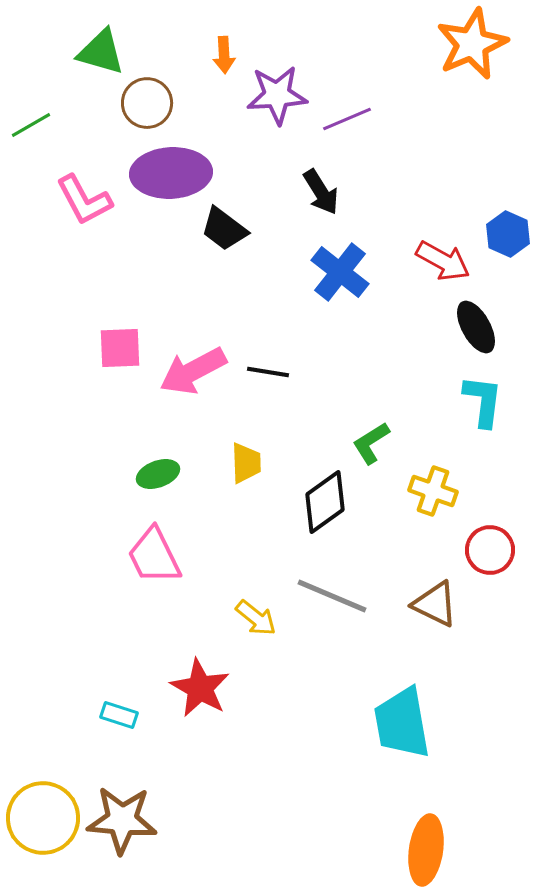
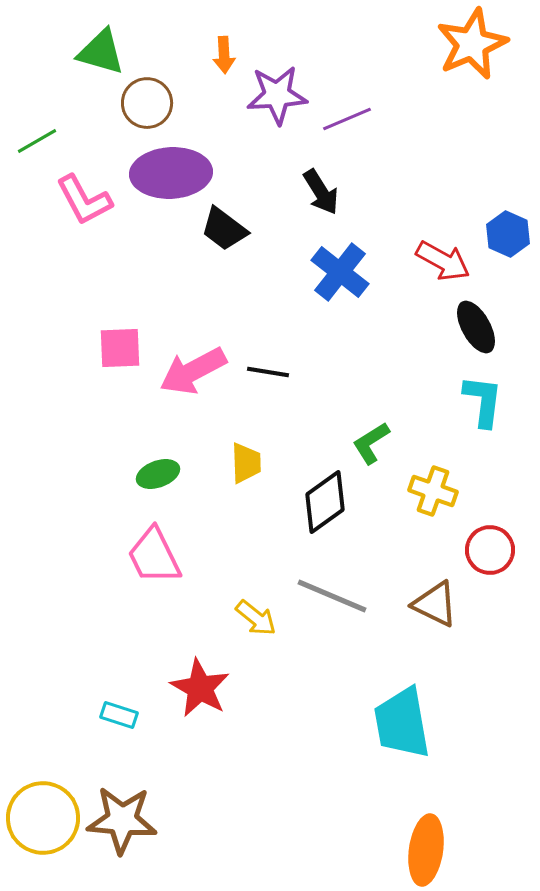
green line: moved 6 px right, 16 px down
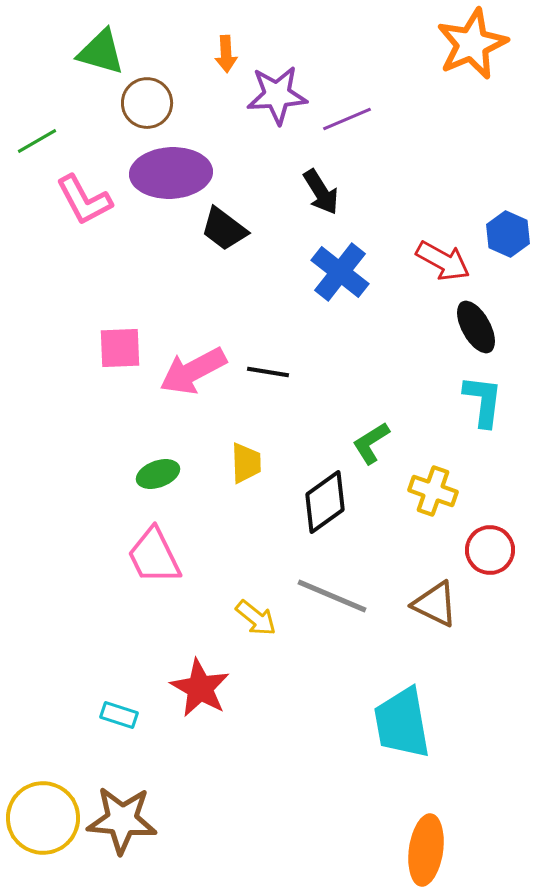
orange arrow: moved 2 px right, 1 px up
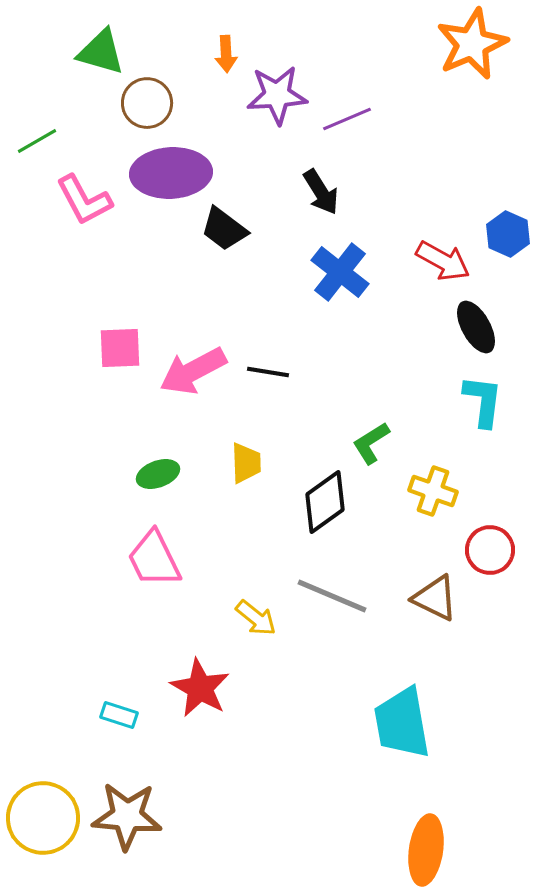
pink trapezoid: moved 3 px down
brown triangle: moved 6 px up
brown star: moved 5 px right, 4 px up
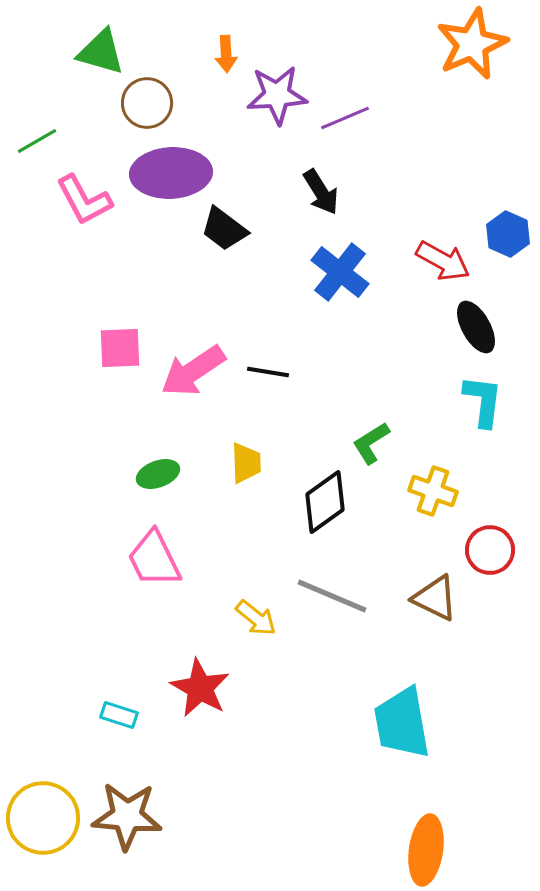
purple line: moved 2 px left, 1 px up
pink arrow: rotated 6 degrees counterclockwise
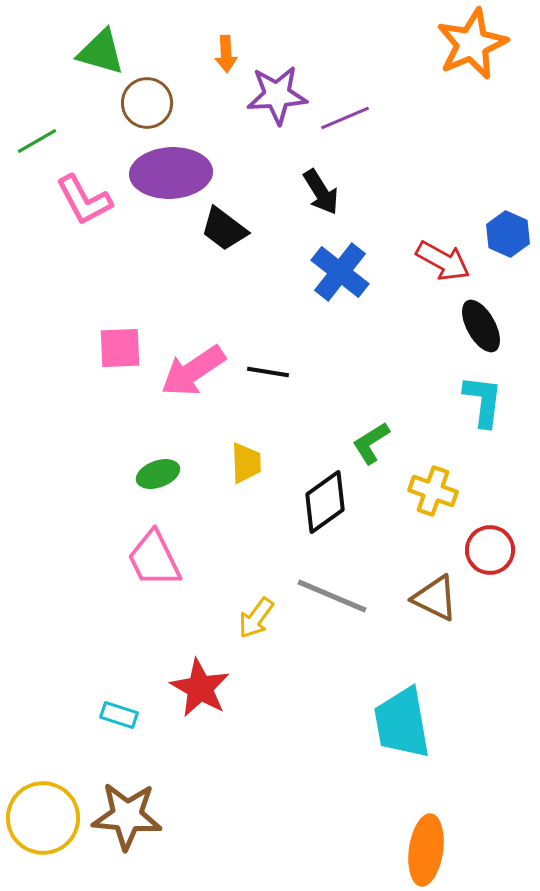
black ellipse: moved 5 px right, 1 px up
yellow arrow: rotated 87 degrees clockwise
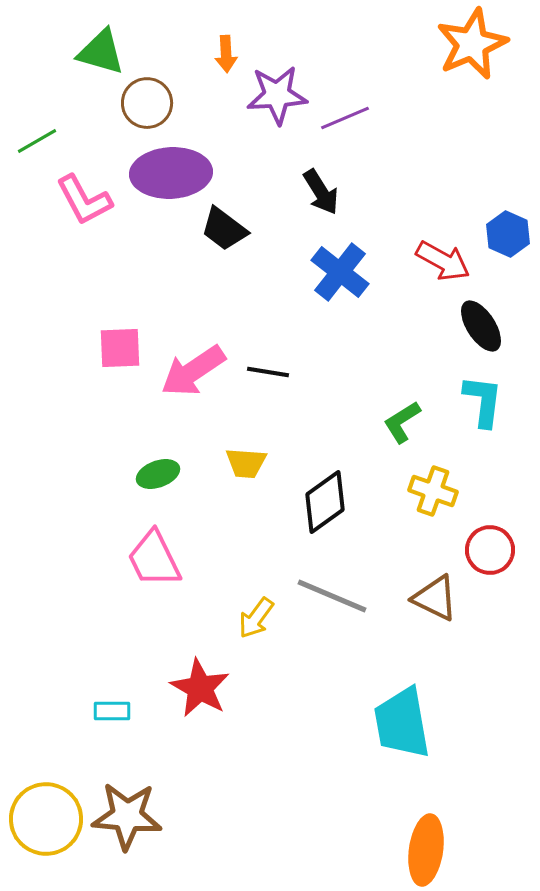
black ellipse: rotated 4 degrees counterclockwise
green L-shape: moved 31 px right, 21 px up
yellow trapezoid: rotated 96 degrees clockwise
cyan rectangle: moved 7 px left, 4 px up; rotated 18 degrees counterclockwise
yellow circle: moved 3 px right, 1 px down
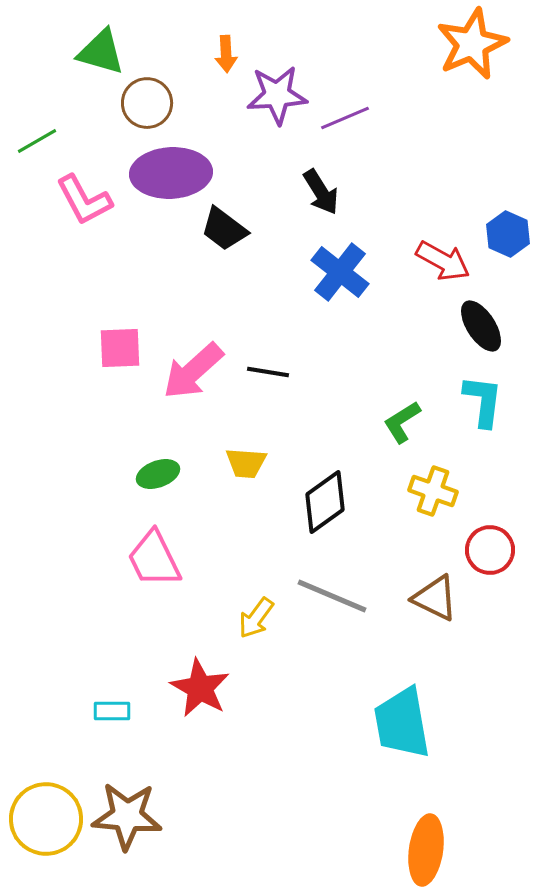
pink arrow: rotated 8 degrees counterclockwise
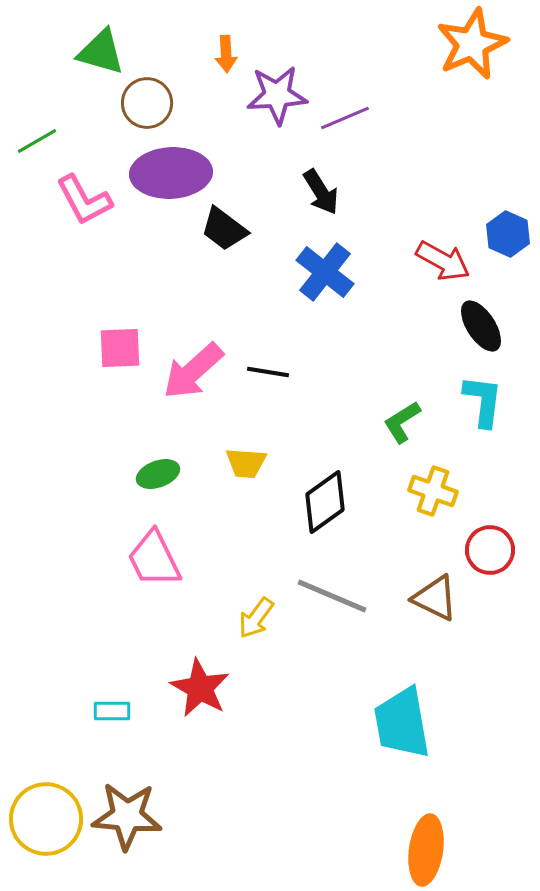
blue cross: moved 15 px left
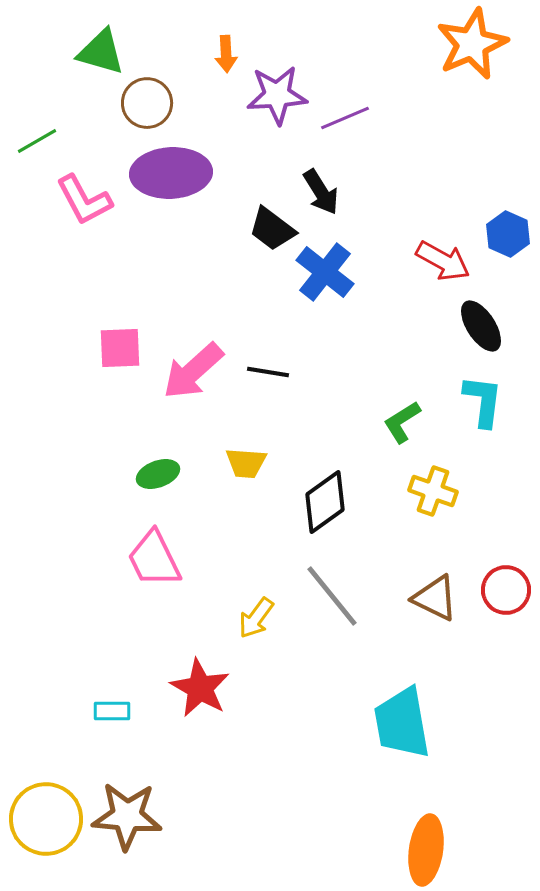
black trapezoid: moved 48 px right
red circle: moved 16 px right, 40 px down
gray line: rotated 28 degrees clockwise
